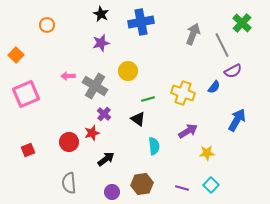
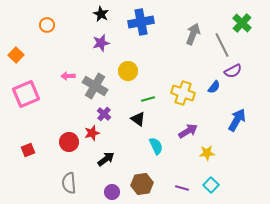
cyan semicircle: moved 2 px right; rotated 18 degrees counterclockwise
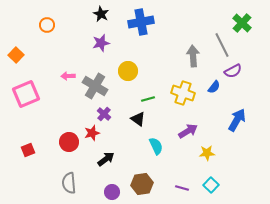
gray arrow: moved 22 px down; rotated 25 degrees counterclockwise
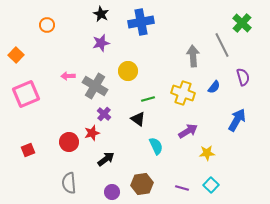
purple semicircle: moved 10 px right, 6 px down; rotated 78 degrees counterclockwise
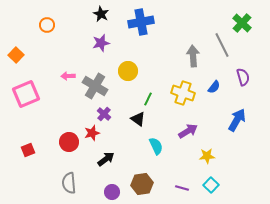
green line: rotated 48 degrees counterclockwise
yellow star: moved 3 px down
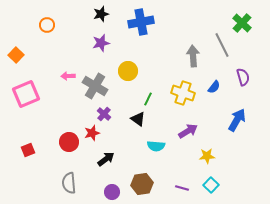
black star: rotated 28 degrees clockwise
cyan semicircle: rotated 120 degrees clockwise
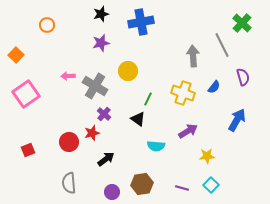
pink square: rotated 12 degrees counterclockwise
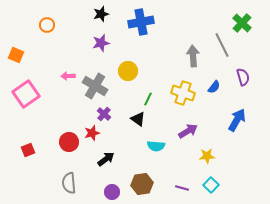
orange square: rotated 21 degrees counterclockwise
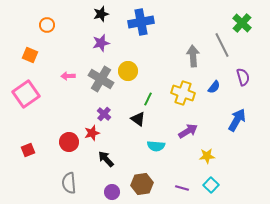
orange square: moved 14 px right
gray cross: moved 6 px right, 7 px up
black arrow: rotated 96 degrees counterclockwise
